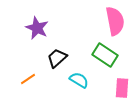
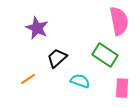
pink semicircle: moved 4 px right
cyan semicircle: moved 1 px right, 1 px down; rotated 12 degrees counterclockwise
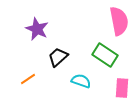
purple star: moved 1 px down
black trapezoid: moved 1 px right, 1 px up
cyan semicircle: moved 1 px right
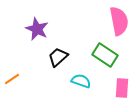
orange line: moved 16 px left
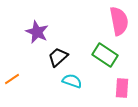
purple star: moved 3 px down
cyan semicircle: moved 9 px left
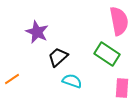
green rectangle: moved 2 px right, 1 px up
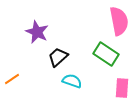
green rectangle: moved 1 px left
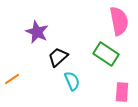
cyan semicircle: rotated 48 degrees clockwise
pink rectangle: moved 4 px down
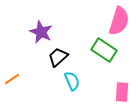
pink semicircle: rotated 28 degrees clockwise
purple star: moved 4 px right
green rectangle: moved 2 px left, 4 px up
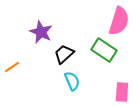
black trapezoid: moved 6 px right, 3 px up
orange line: moved 12 px up
